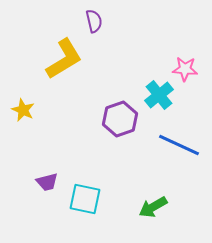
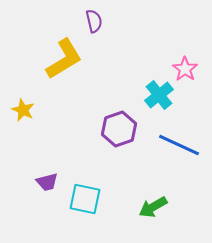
pink star: rotated 30 degrees clockwise
purple hexagon: moved 1 px left, 10 px down
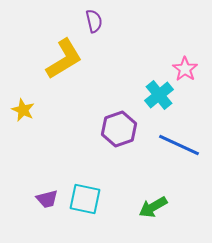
purple trapezoid: moved 17 px down
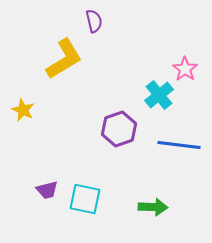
blue line: rotated 18 degrees counterclockwise
purple trapezoid: moved 9 px up
green arrow: rotated 148 degrees counterclockwise
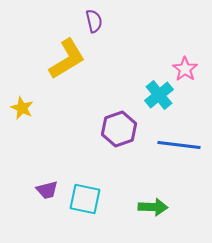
yellow L-shape: moved 3 px right
yellow star: moved 1 px left, 2 px up
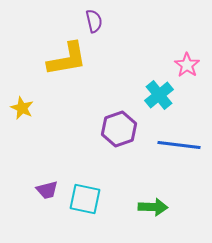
yellow L-shape: rotated 21 degrees clockwise
pink star: moved 2 px right, 4 px up
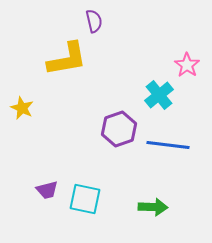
blue line: moved 11 px left
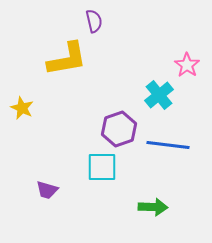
purple trapezoid: rotated 30 degrees clockwise
cyan square: moved 17 px right, 32 px up; rotated 12 degrees counterclockwise
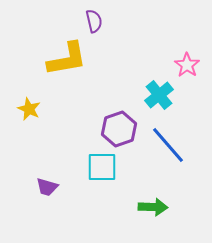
yellow star: moved 7 px right, 1 px down
blue line: rotated 42 degrees clockwise
purple trapezoid: moved 3 px up
